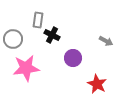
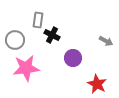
gray circle: moved 2 px right, 1 px down
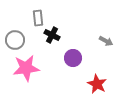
gray rectangle: moved 2 px up; rotated 14 degrees counterclockwise
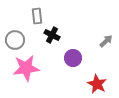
gray rectangle: moved 1 px left, 2 px up
gray arrow: rotated 72 degrees counterclockwise
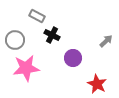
gray rectangle: rotated 56 degrees counterclockwise
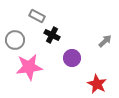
gray arrow: moved 1 px left
purple circle: moved 1 px left
pink star: moved 3 px right, 1 px up
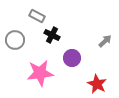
pink star: moved 11 px right, 6 px down
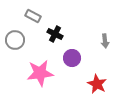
gray rectangle: moved 4 px left
black cross: moved 3 px right, 1 px up
gray arrow: rotated 128 degrees clockwise
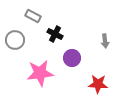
red star: moved 1 px right; rotated 24 degrees counterclockwise
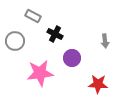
gray circle: moved 1 px down
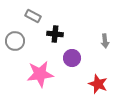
black cross: rotated 21 degrees counterclockwise
pink star: moved 1 px down
red star: rotated 18 degrees clockwise
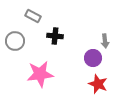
black cross: moved 2 px down
purple circle: moved 21 px right
